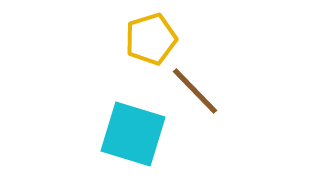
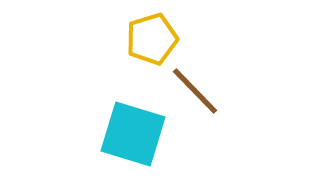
yellow pentagon: moved 1 px right
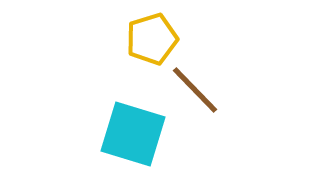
brown line: moved 1 px up
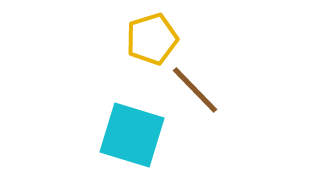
cyan square: moved 1 px left, 1 px down
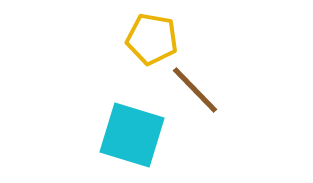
yellow pentagon: rotated 27 degrees clockwise
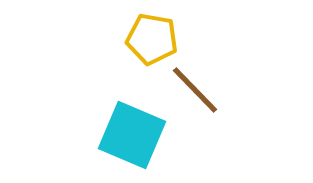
cyan square: rotated 6 degrees clockwise
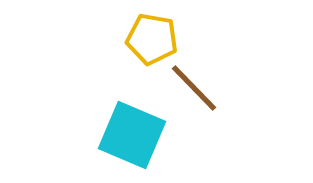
brown line: moved 1 px left, 2 px up
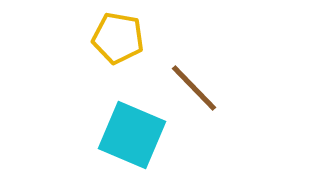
yellow pentagon: moved 34 px left, 1 px up
